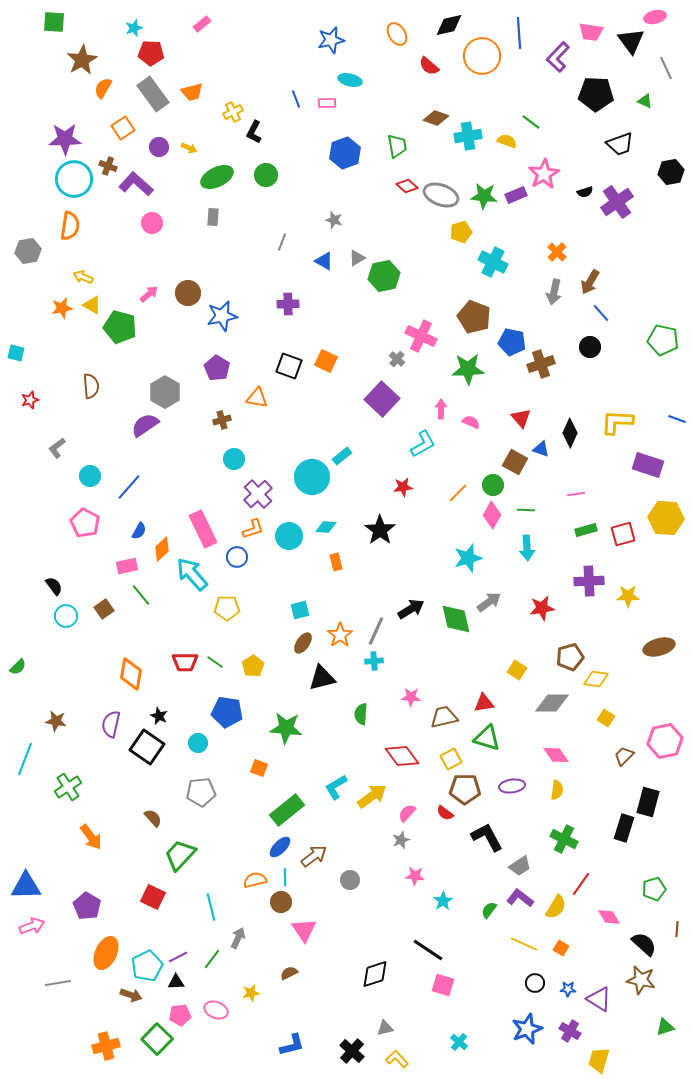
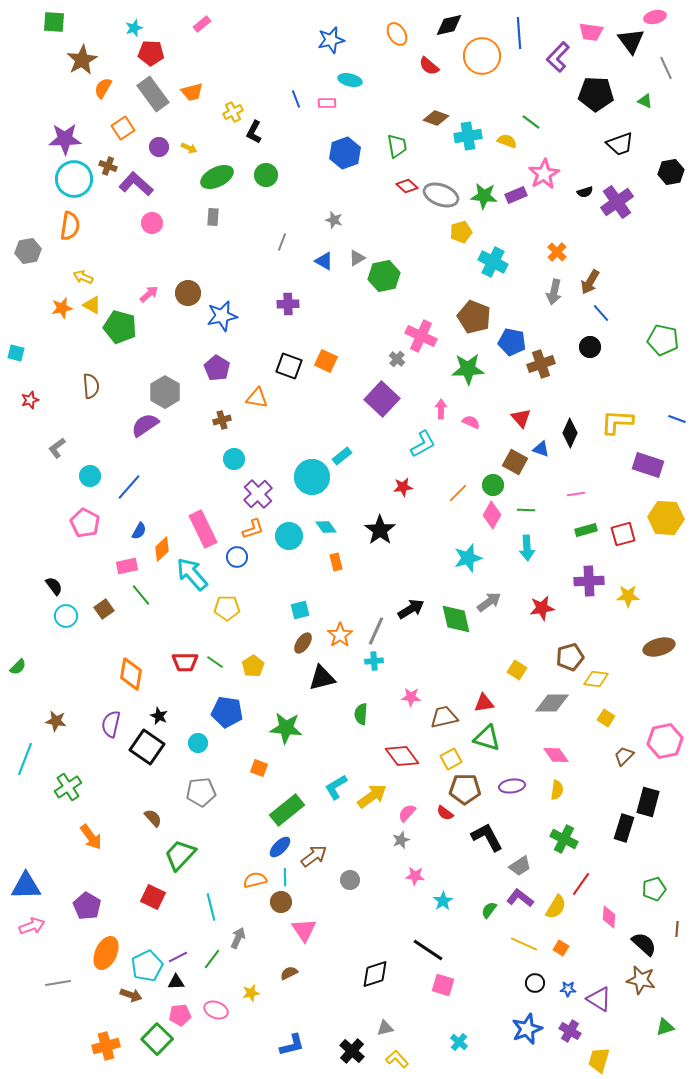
cyan diamond at (326, 527): rotated 50 degrees clockwise
pink diamond at (609, 917): rotated 35 degrees clockwise
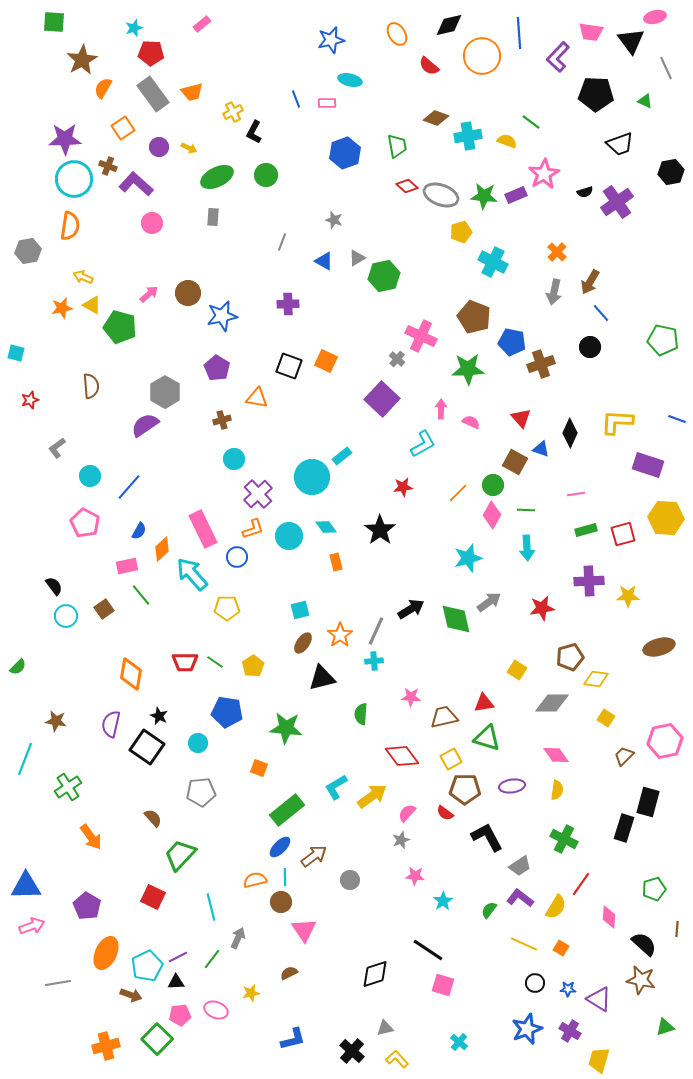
blue L-shape at (292, 1045): moved 1 px right, 6 px up
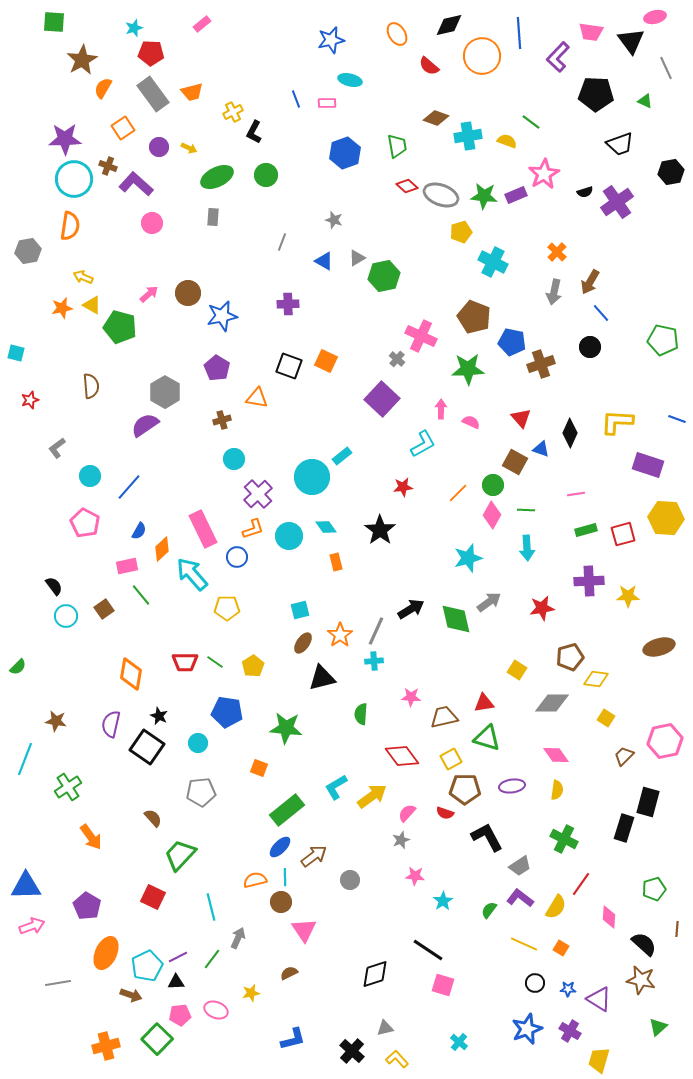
red semicircle at (445, 813): rotated 18 degrees counterclockwise
green triangle at (665, 1027): moved 7 px left; rotated 24 degrees counterclockwise
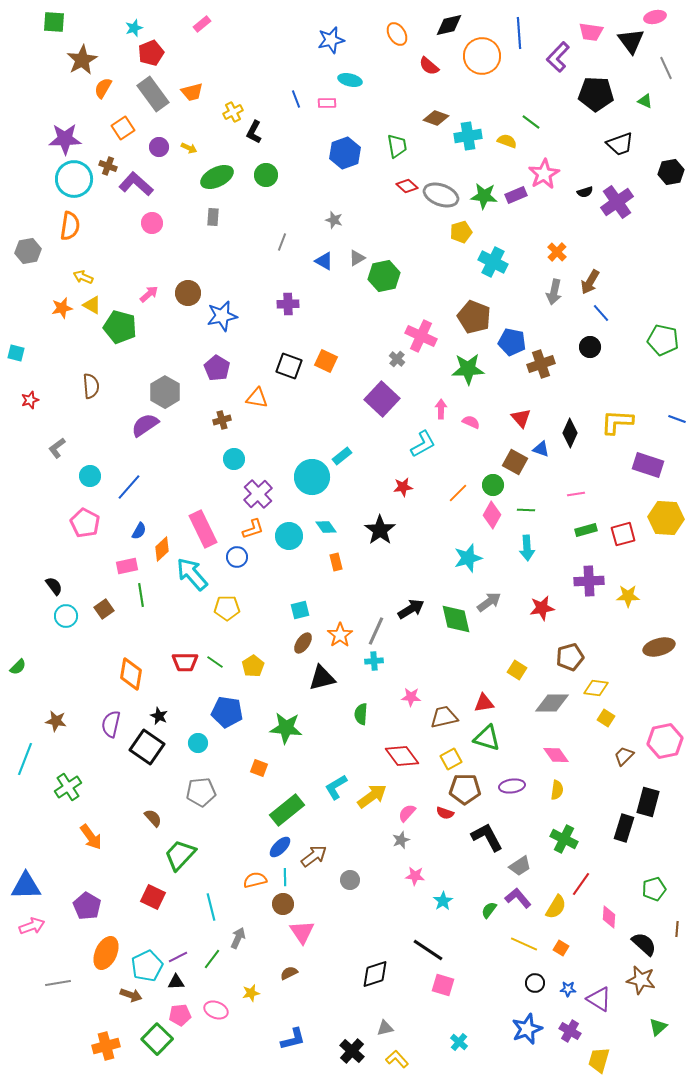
red pentagon at (151, 53): rotated 25 degrees counterclockwise
green line at (141, 595): rotated 30 degrees clockwise
yellow diamond at (596, 679): moved 9 px down
purple L-shape at (520, 898): moved 2 px left; rotated 12 degrees clockwise
brown circle at (281, 902): moved 2 px right, 2 px down
pink triangle at (304, 930): moved 2 px left, 2 px down
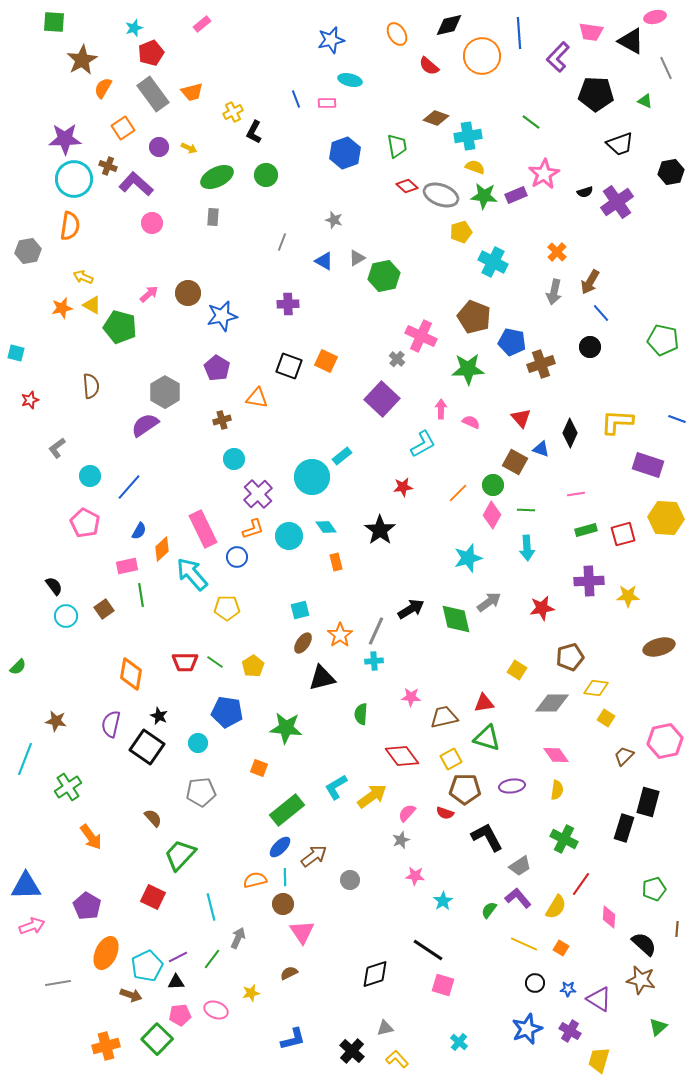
black triangle at (631, 41): rotated 24 degrees counterclockwise
yellow semicircle at (507, 141): moved 32 px left, 26 px down
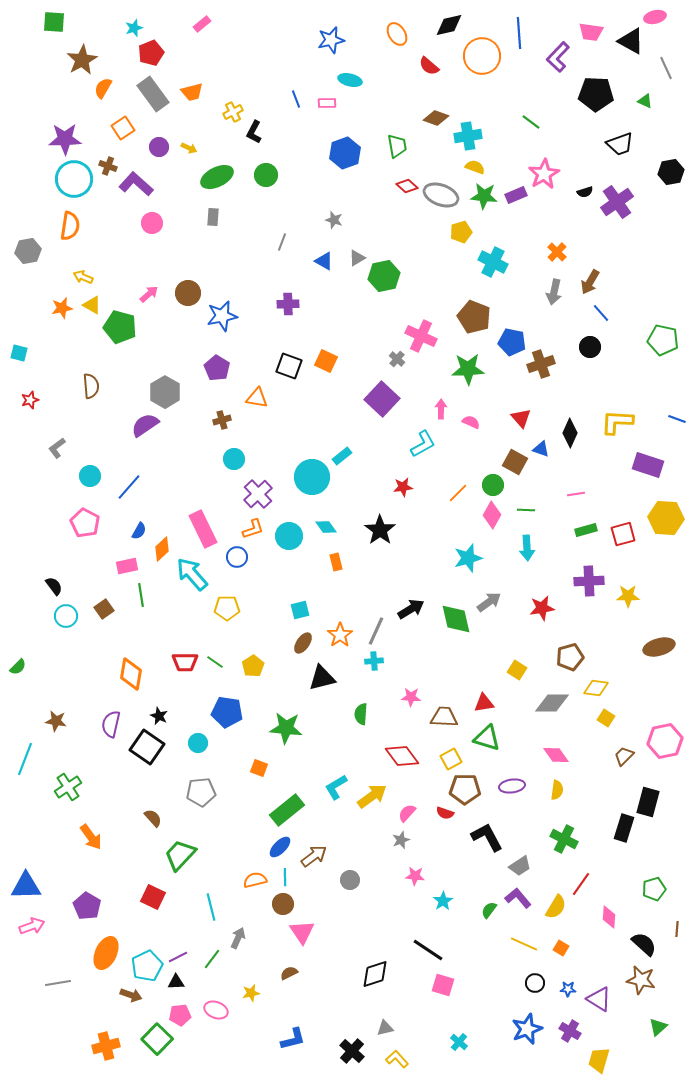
cyan square at (16, 353): moved 3 px right
brown trapezoid at (444, 717): rotated 16 degrees clockwise
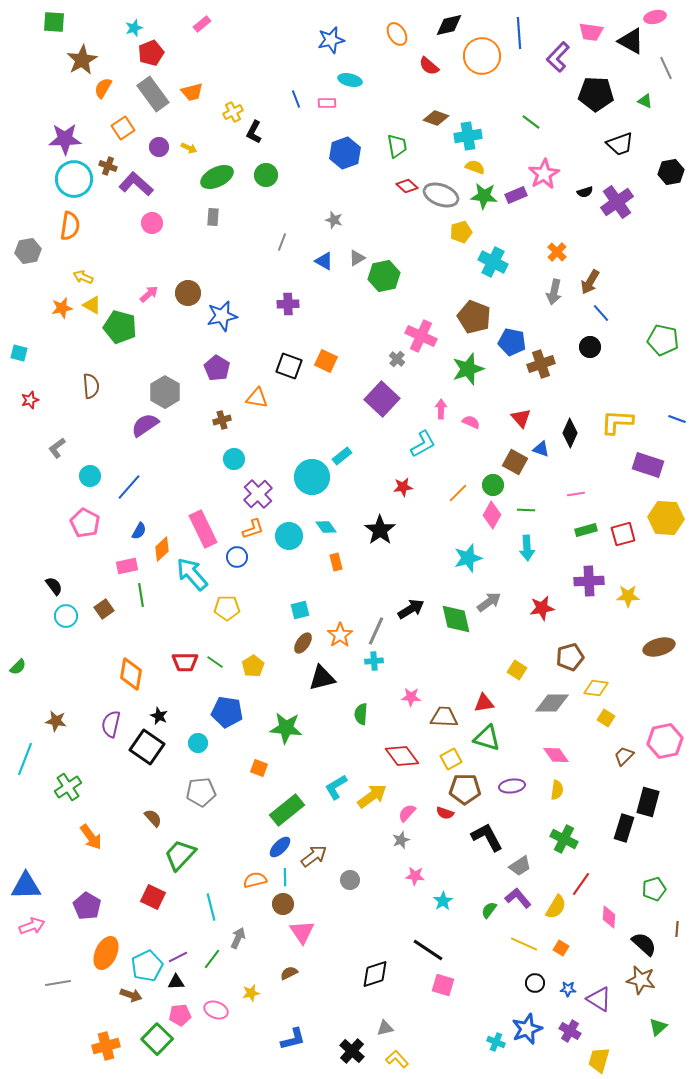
green star at (468, 369): rotated 16 degrees counterclockwise
cyan cross at (459, 1042): moved 37 px right; rotated 18 degrees counterclockwise
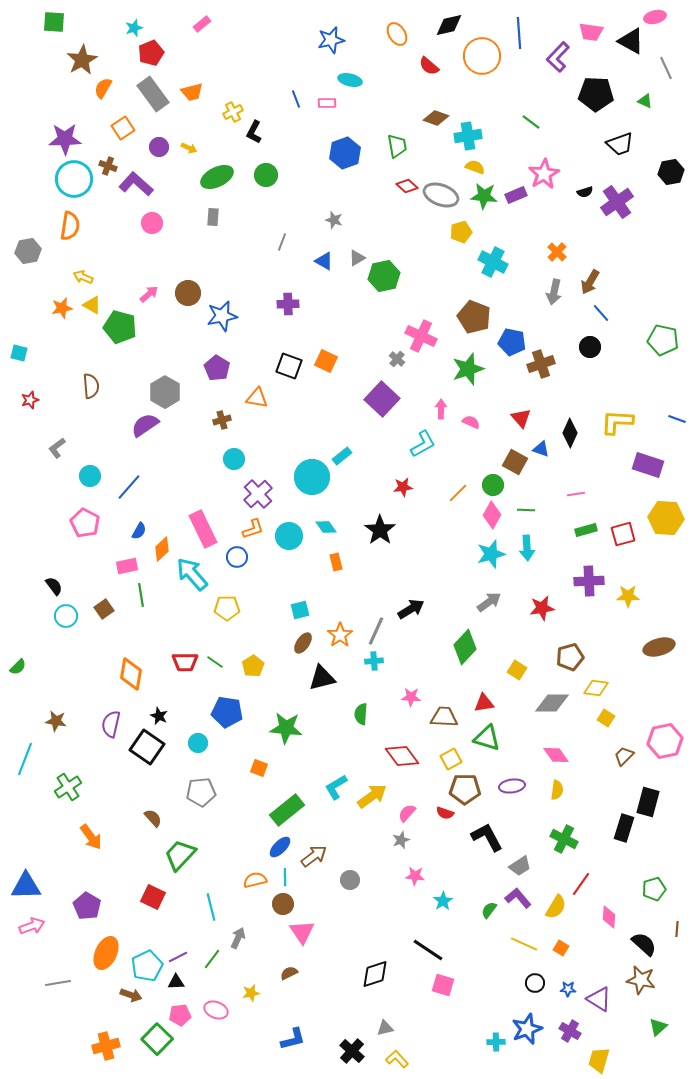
cyan star at (468, 558): moved 23 px right, 4 px up
green diamond at (456, 619): moved 9 px right, 28 px down; rotated 56 degrees clockwise
cyan cross at (496, 1042): rotated 24 degrees counterclockwise
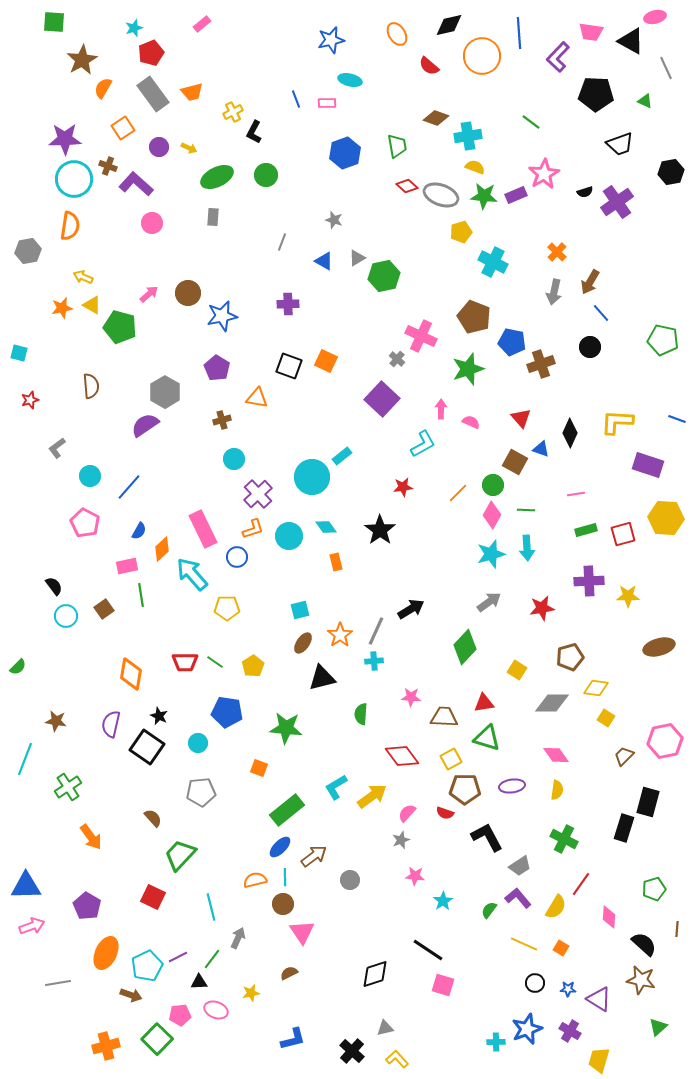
black triangle at (176, 982): moved 23 px right
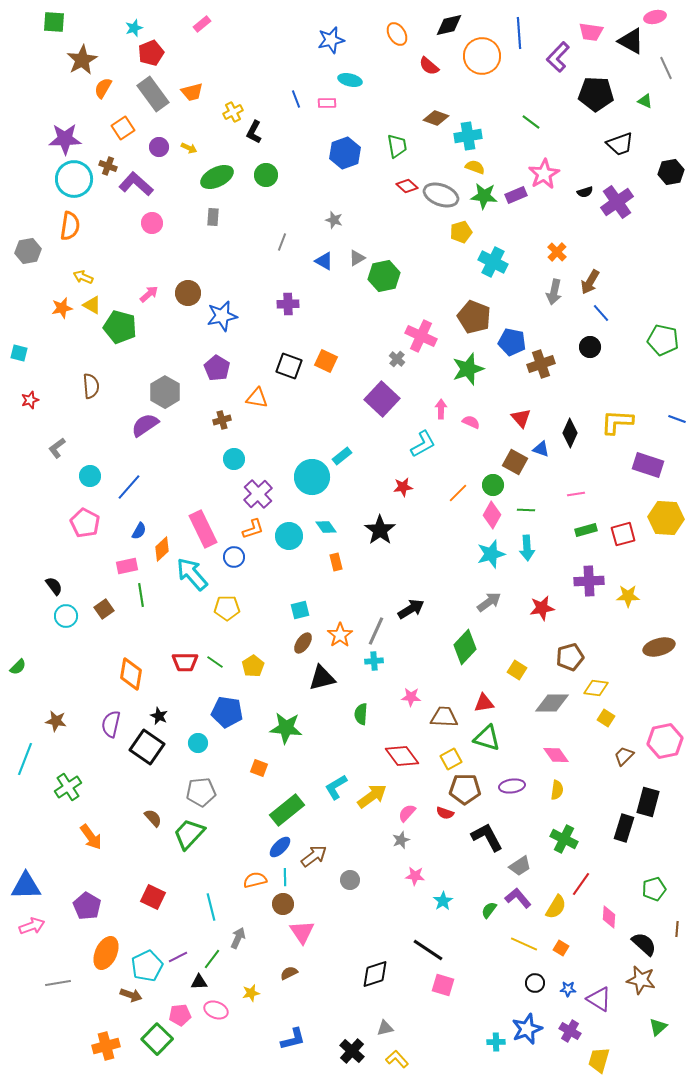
blue circle at (237, 557): moved 3 px left
green trapezoid at (180, 855): moved 9 px right, 21 px up
